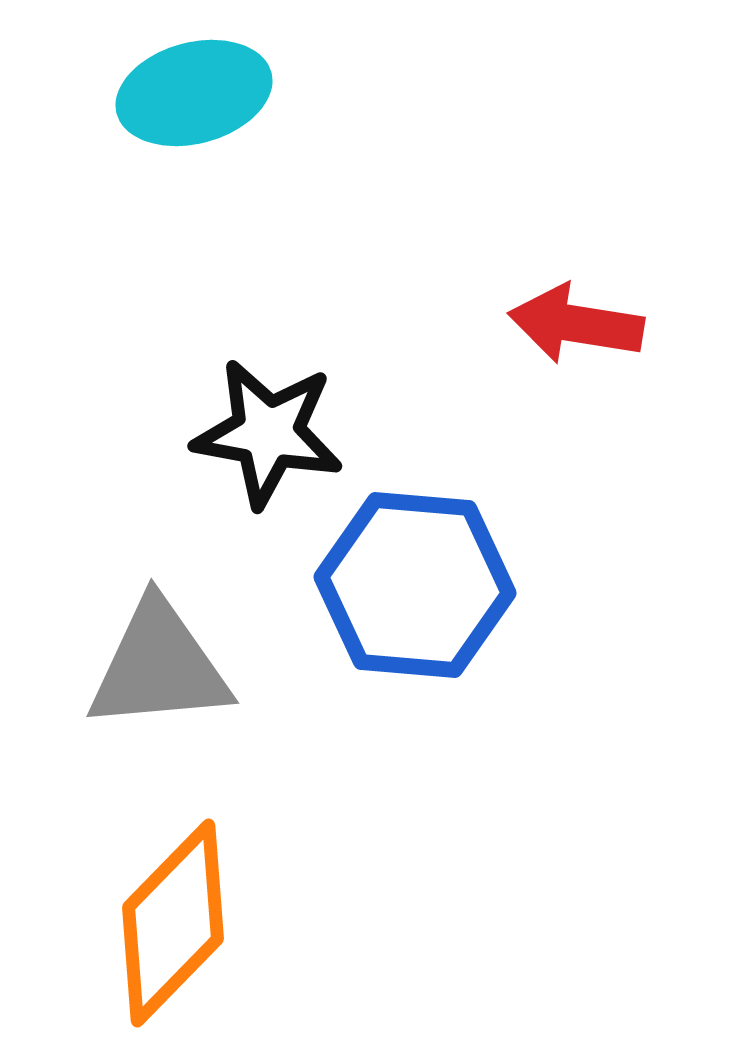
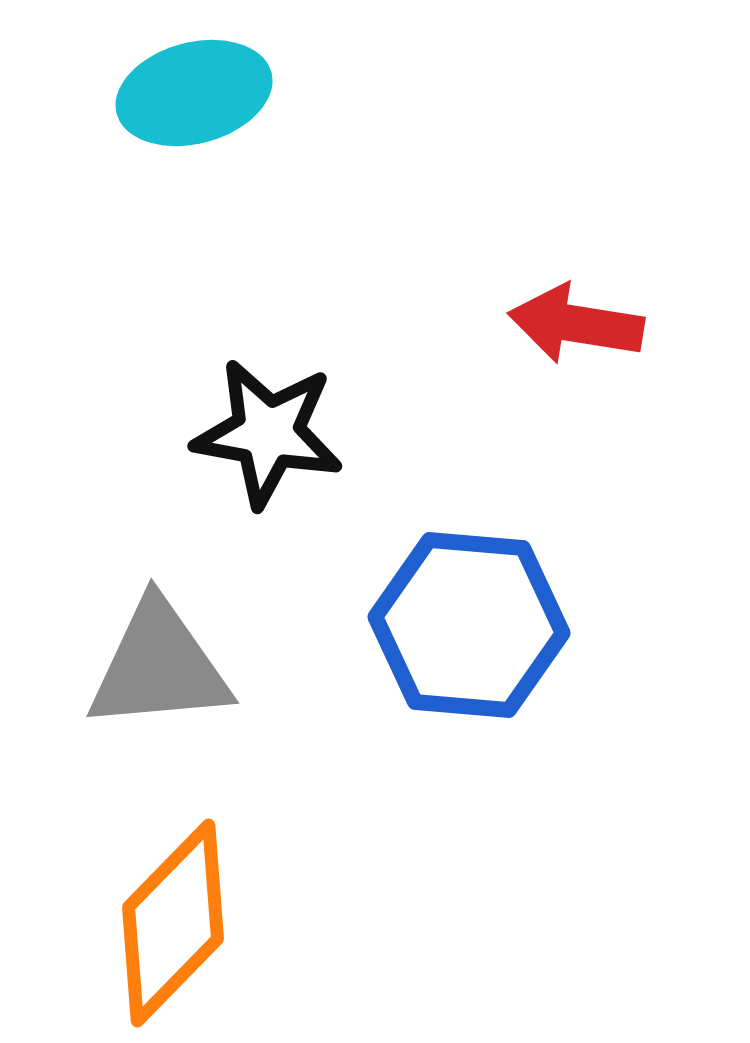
blue hexagon: moved 54 px right, 40 px down
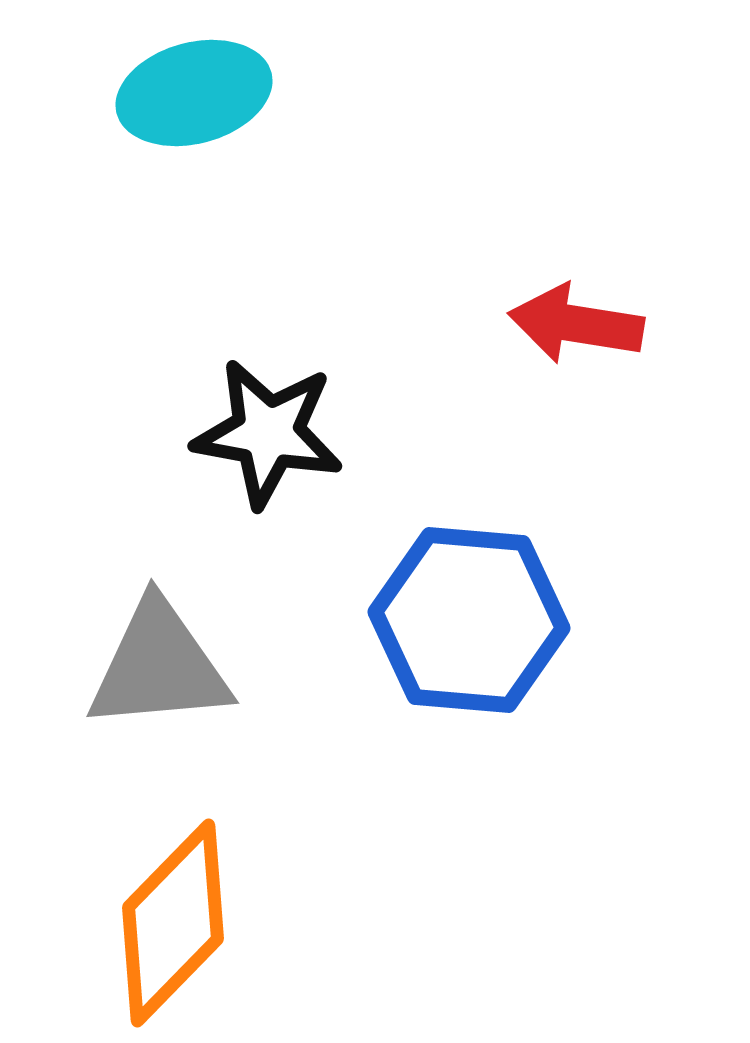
blue hexagon: moved 5 px up
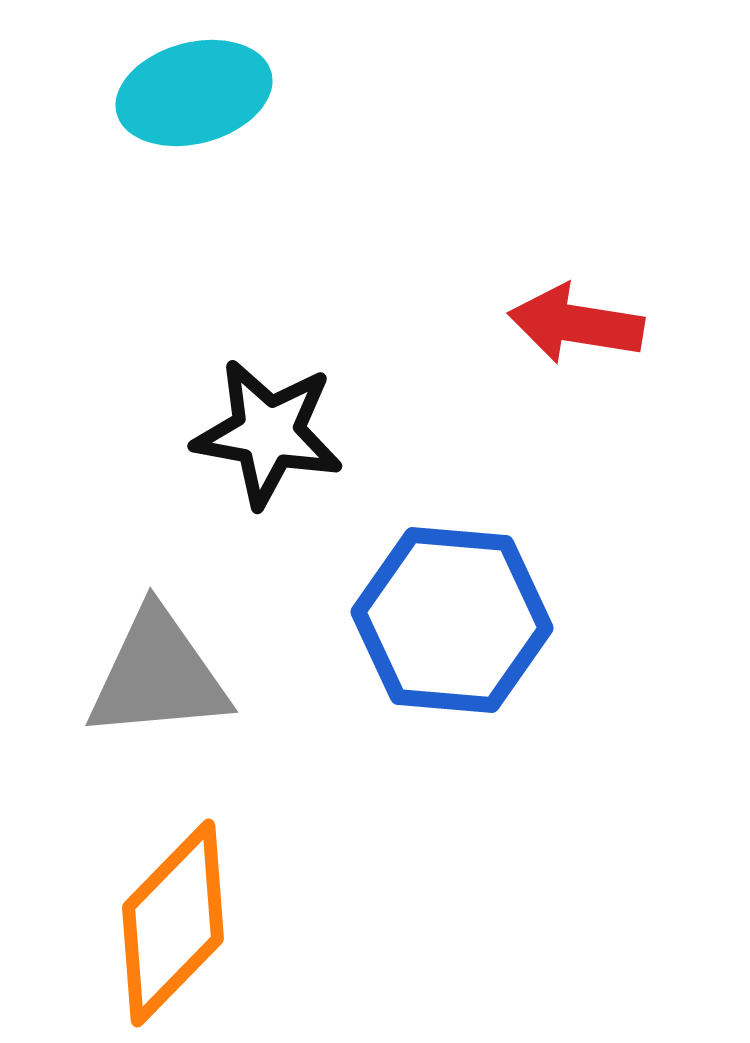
blue hexagon: moved 17 px left
gray triangle: moved 1 px left, 9 px down
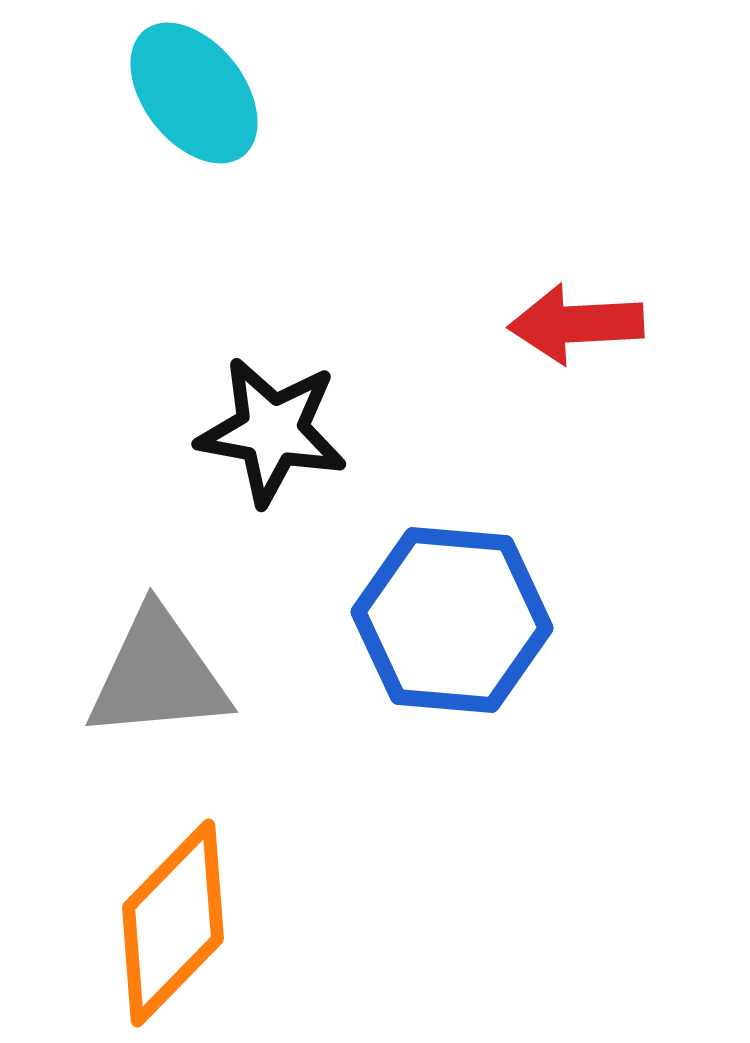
cyan ellipse: rotated 67 degrees clockwise
red arrow: rotated 12 degrees counterclockwise
black star: moved 4 px right, 2 px up
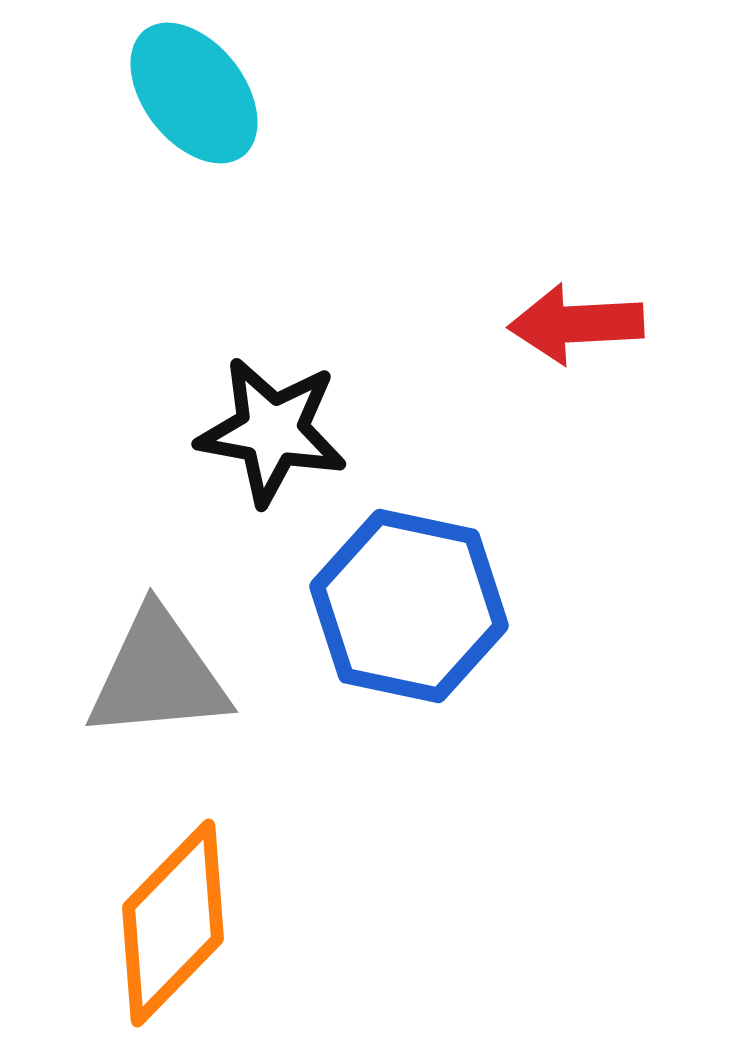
blue hexagon: moved 43 px left, 14 px up; rotated 7 degrees clockwise
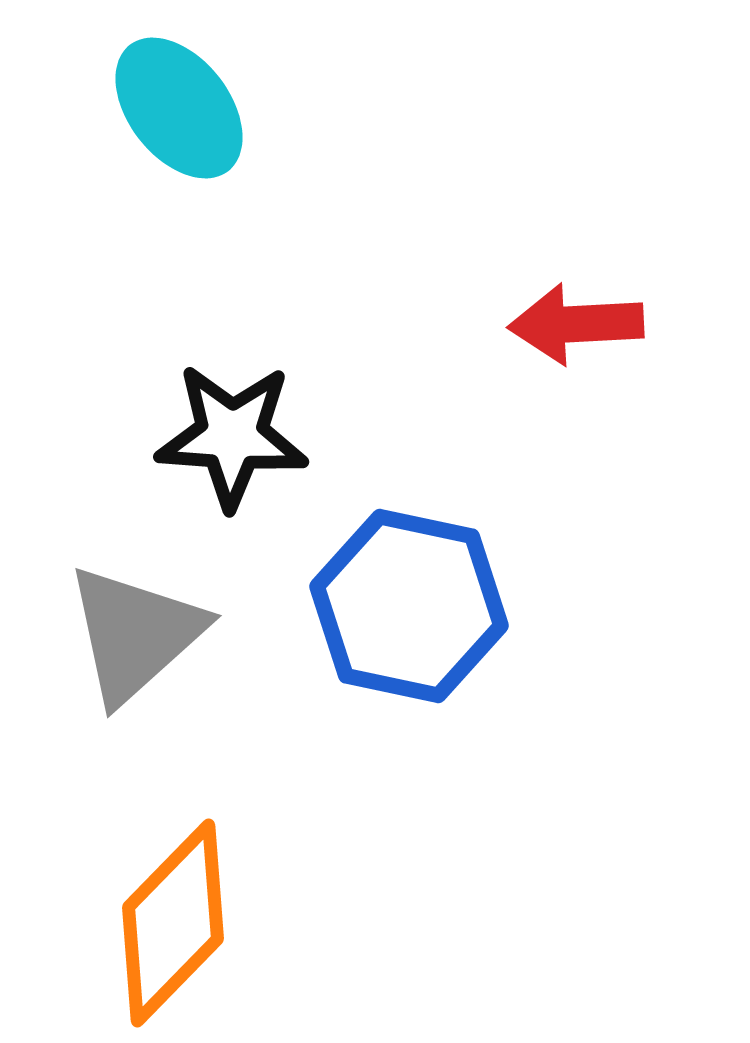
cyan ellipse: moved 15 px left, 15 px down
black star: moved 40 px left, 5 px down; rotated 6 degrees counterclockwise
gray triangle: moved 23 px left, 41 px up; rotated 37 degrees counterclockwise
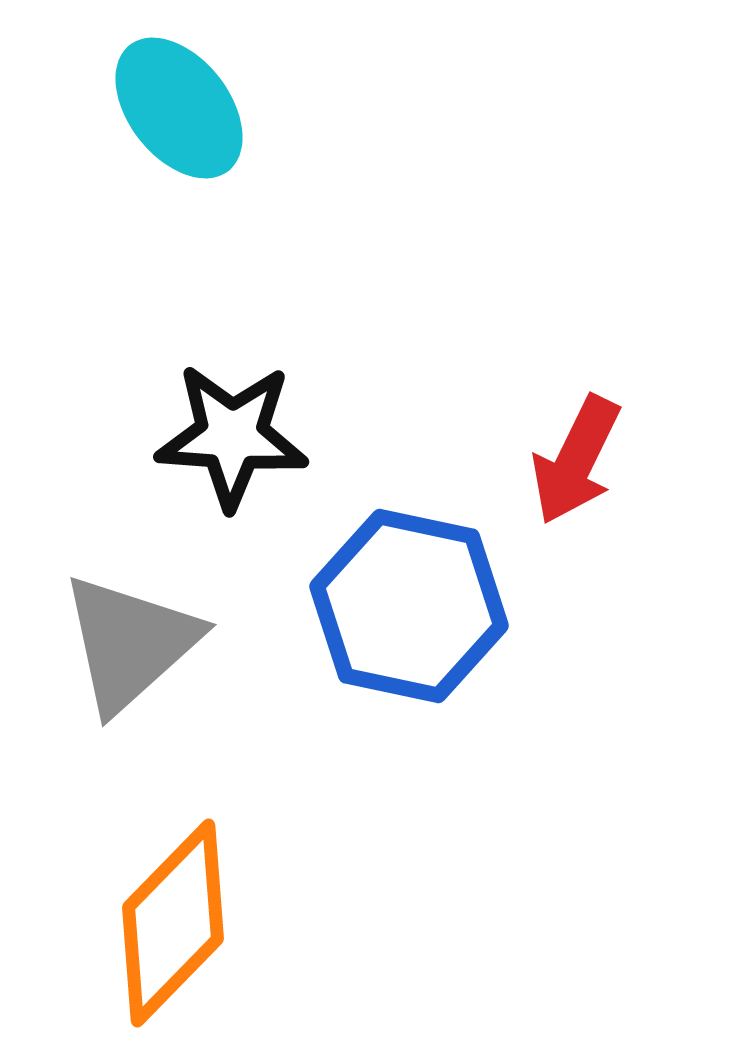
red arrow: moved 136 px down; rotated 61 degrees counterclockwise
gray triangle: moved 5 px left, 9 px down
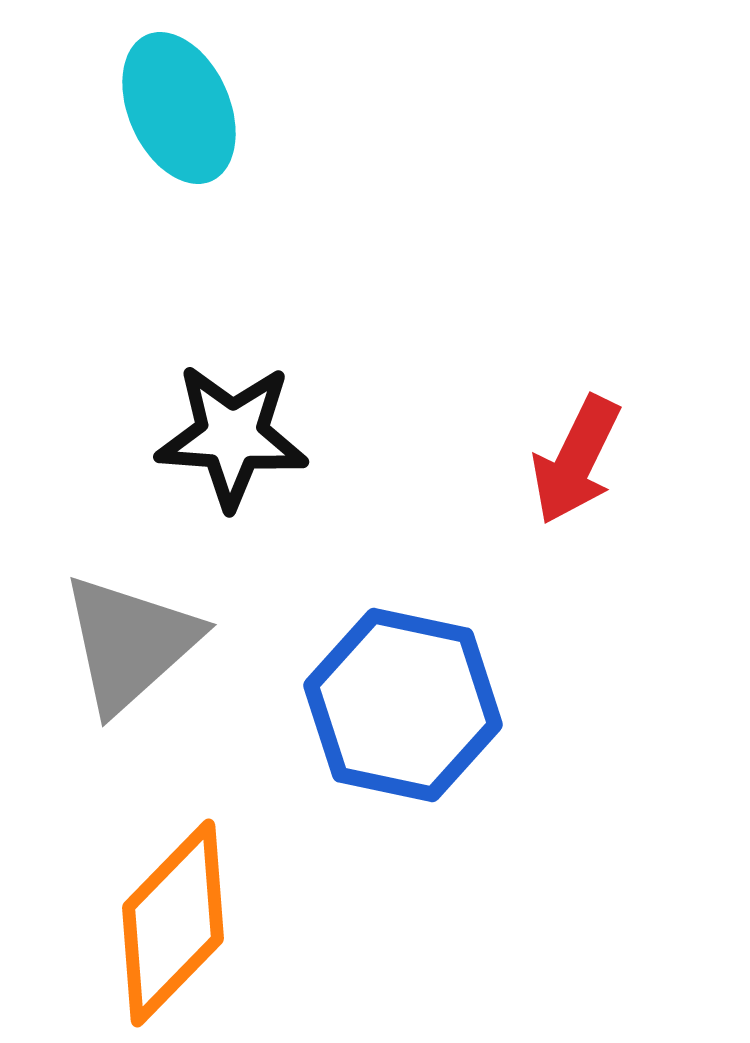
cyan ellipse: rotated 14 degrees clockwise
blue hexagon: moved 6 px left, 99 px down
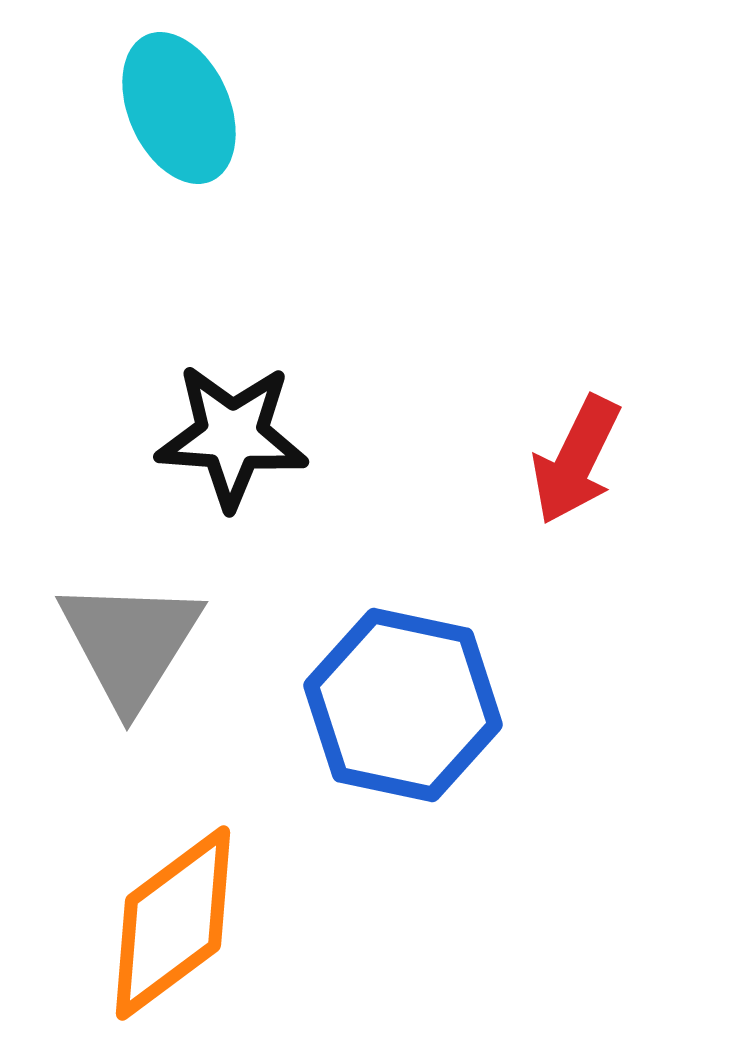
gray triangle: rotated 16 degrees counterclockwise
orange diamond: rotated 9 degrees clockwise
